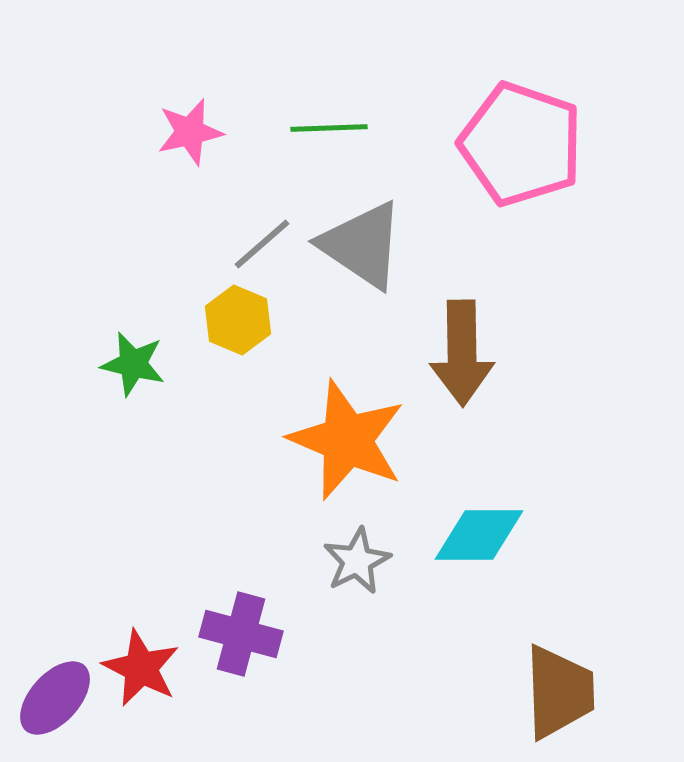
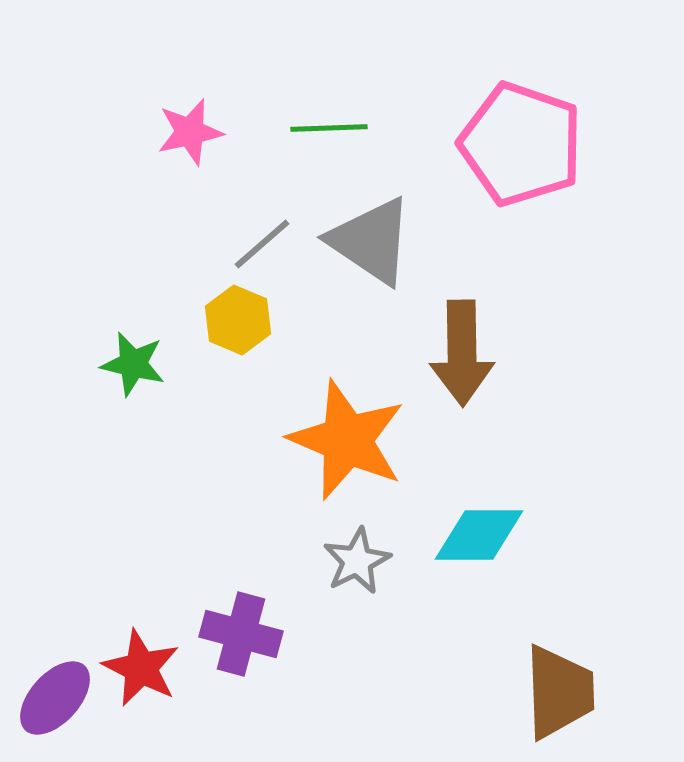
gray triangle: moved 9 px right, 4 px up
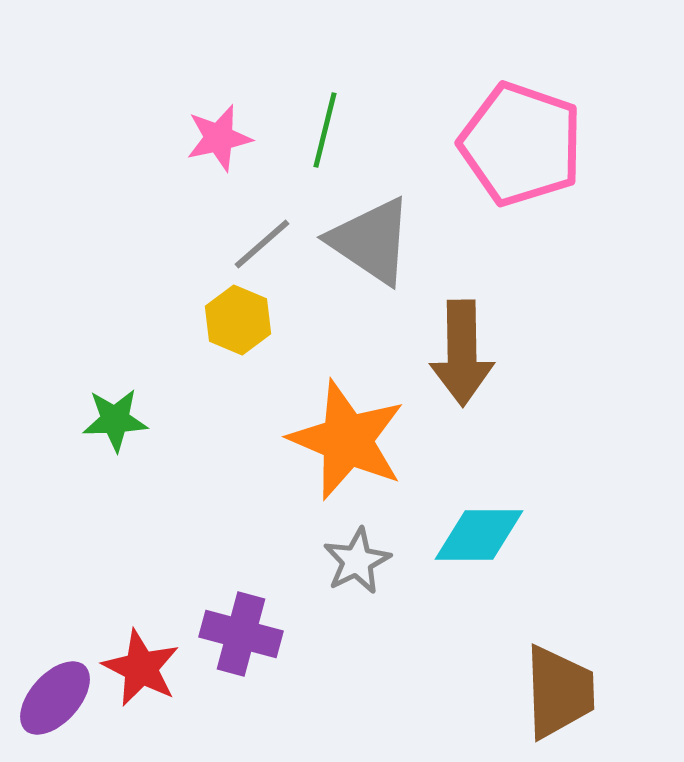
green line: moved 4 px left, 2 px down; rotated 74 degrees counterclockwise
pink star: moved 29 px right, 6 px down
green star: moved 18 px left, 56 px down; rotated 16 degrees counterclockwise
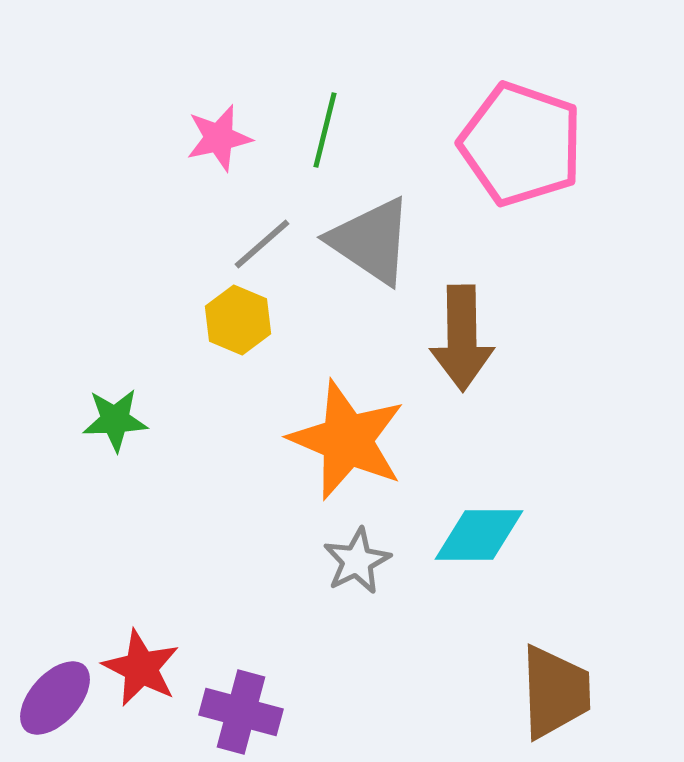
brown arrow: moved 15 px up
purple cross: moved 78 px down
brown trapezoid: moved 4 px left
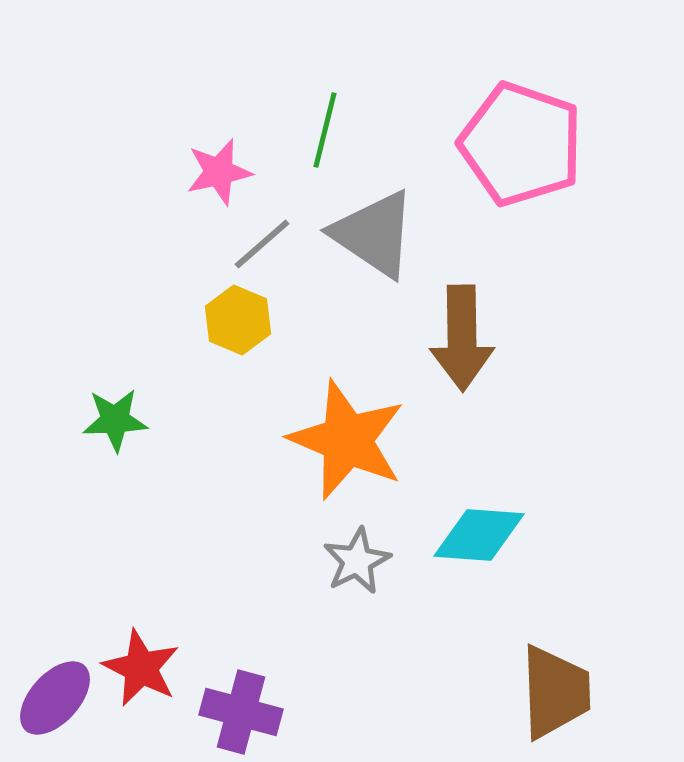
pink star: moved 34 px down
gray triangle: moved 3 px right, 7 px up
cyan diamond: rotated 4 degrees clockwise
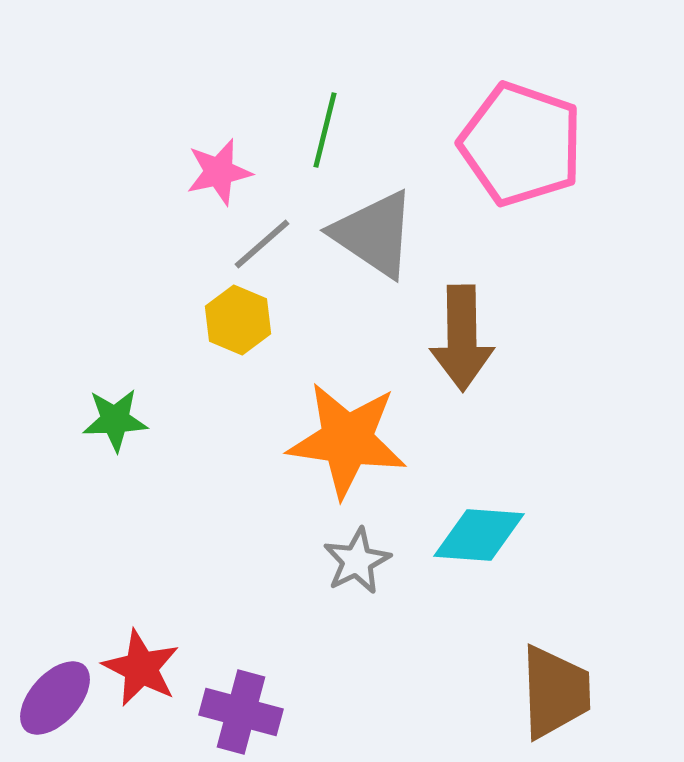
orange star: rotated 15 degrees counterclockwise
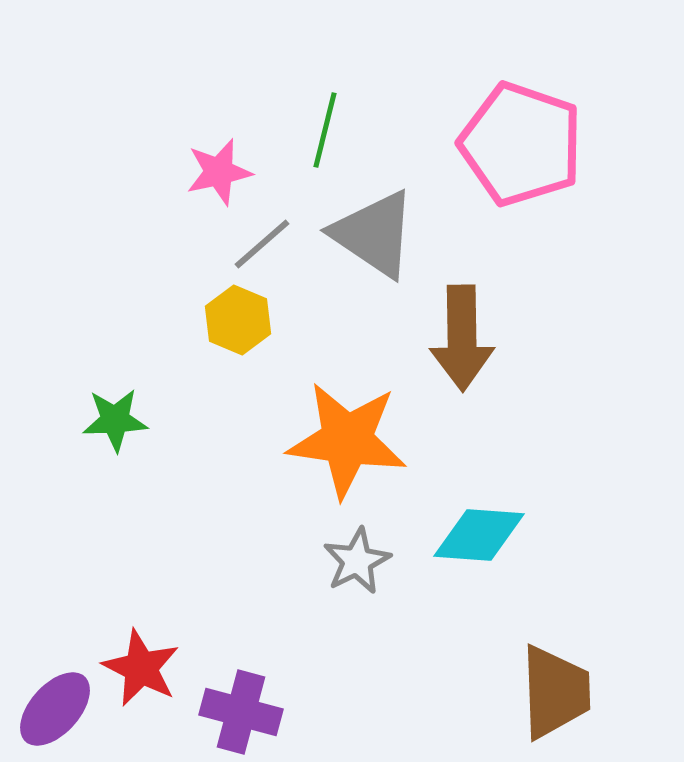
purple ellipse: moved 11 px down
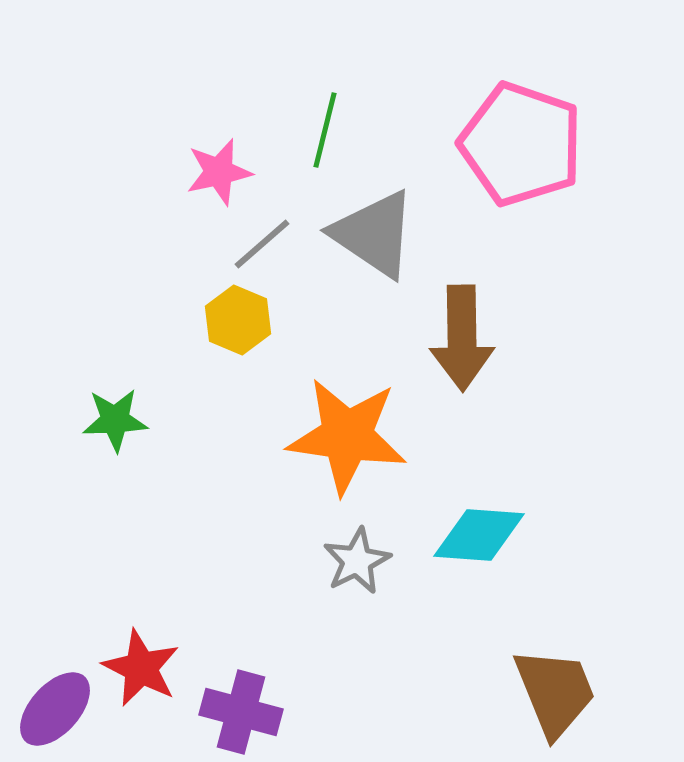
orange star: moved 4 px up
brown trapezoid: rotated 20 degrees counterclockwise
